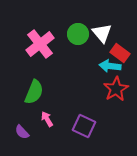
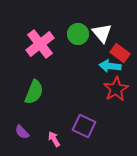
pink arrow: moved 7 px right, 20 px down
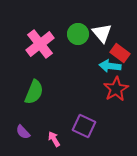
purple semicircle: moved 1 px right
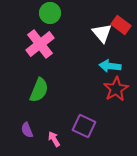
green circle: moved 28 px left, 21 px up
red rectangle: moved 1 px right, 28 px up
green semicircle: moved 5 px right, 2 px up
purple semicircle: moved 4 px right, 2 px up; rotated 21 degrees clockwise
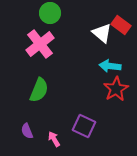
white triangle: rotated 10 degrees counterclockwise
purple semicircle: moved 1 px down
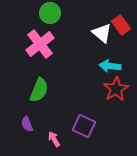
red rectangle: rotated 18 degrees clockwise
purple semicircle: moved 7 px up
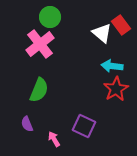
green circle: moved 4 px down
cyan arrow: moved 2 px right
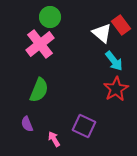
cyan arrow: moved 2 px right, 5 px up; rotated 135 degrees counterclockwise
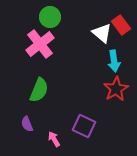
cyan arrow: rotated 30 degrees clockwise
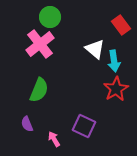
white triangle: moved 7 px left, 16 px down
